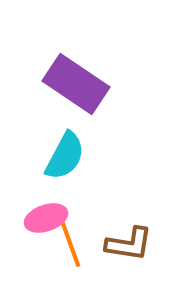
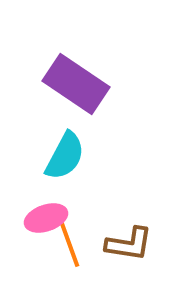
orange line: moved 1 px left
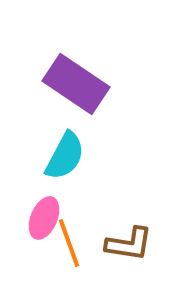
pink ellipse: moved 2 px left; rotated 48 degrees counterclockwise
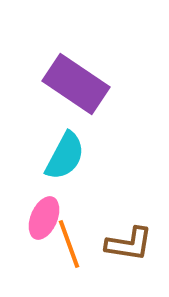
orange line: moved 1 px down
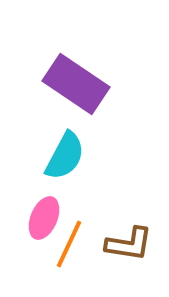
orange line: rotated 45 degrees clockwise
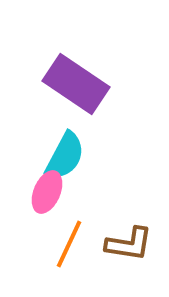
pink ellipse: moved 3 px right, 26 px up
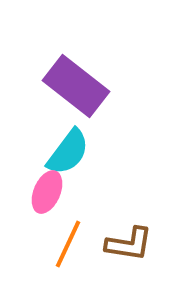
purple rectangle: moved 2 px down; rotated 4 degrees clockwise
cyan semicircle: moved 3 px right, 4 px up; rotated 9 degrees clockwise
orange line: moved 1 px left
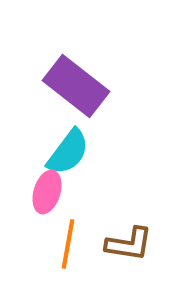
pink ellipse: rotated 6 degrees counterclockwise
orange line: rotated 15 degrees counterclockwise
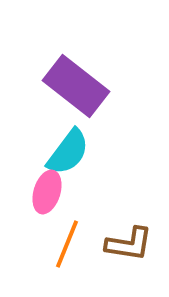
orange line: moved 1 px left; rotated 12 degrees clockwise
